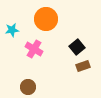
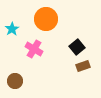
cyan star: moved 1 px up; rotated 24 degrees counterclockwise
brown circle: moved 13 px left, 6 px up
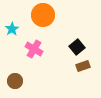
orange circle: moved 3 px left, 4 px up
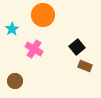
brown rectangle: moved 2 px right; rotated 40 degrees clockwise
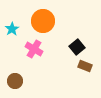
orange circle: moved 6 px down
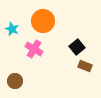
cyan star: rotated 16 degrees counterclockwise
